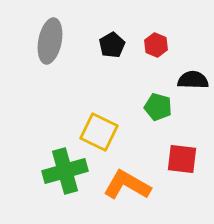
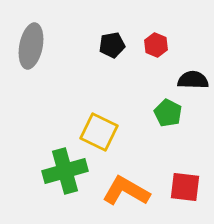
gray ellipse: moved 19 px left, 5 px down
black pentagon: rotated 20 degrees clockwise
green pentagon: moved 10 px right, 6 px down; rotated 12 degrees clockwise
red square: moved 3 px right, 28 px down
orange L-shape: moved 1 px left, 6 px down
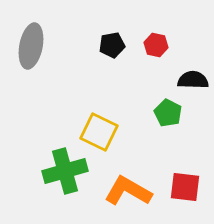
red hexagon: rotated 10 degrees counterclockwise
orange L-shape: moved 2 px right
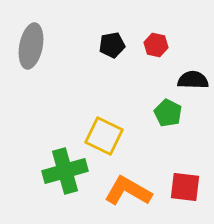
yellow square: moved 5 px right, 4 px down
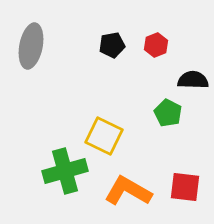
red hexagon: rotated 25 degrees clockwise
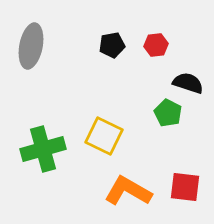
red hexagon: rotated 15 degrees clockwise
black semicircle: moved 5 px left, 3 px down; rotated 16 degrees clockwise
green cross: moved 22 px left, 22 px up
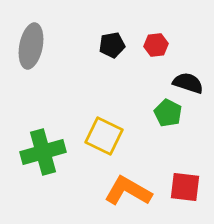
green cross: moved 3 px down
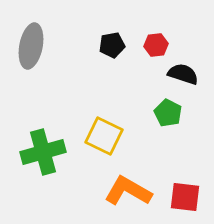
black semicircle: moved 5 px left, 9 px up
red square: moved 10 px down
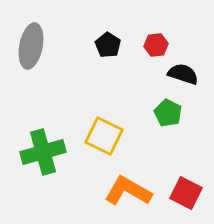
black pentagon: moved 4 px left; rotated 30 degrees counterclockwise
red square: moved 1 px right, 4 px up; rotated 20 degrees clockwise
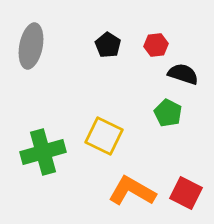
orange L-shape: moved 4 px right
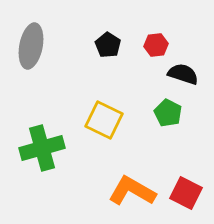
yellow square: moved 16 px up
green cross: moved 1 px left, 4 px up
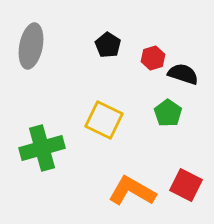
red hexagon: moved 3 px left, 13 px down; rotated 10 degrees counterclockwise
green pentagon: rotated 8 degrees clockwise
red square: moved 8 px up
